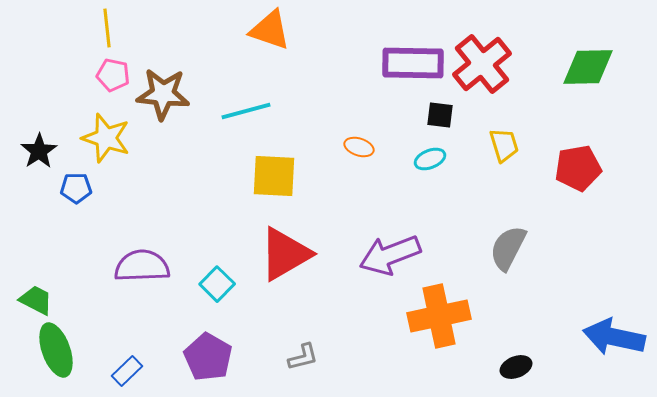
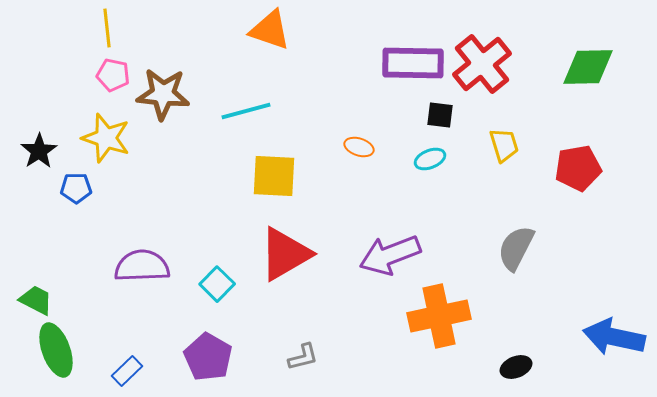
gray semicircle: moved 8 px right
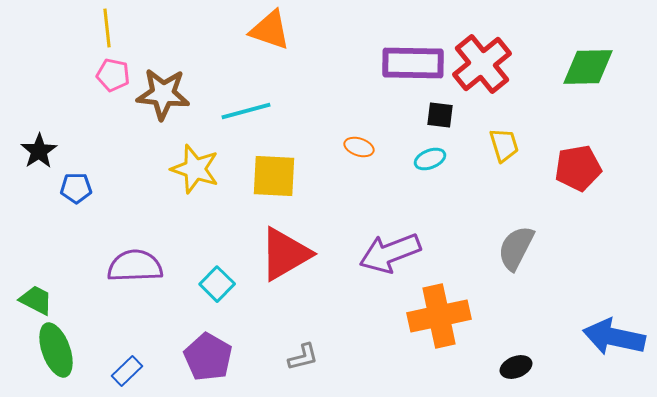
yellow star: moved 89 px right, 31 px down
purple arrow: moved 2 px up
purple semicircle: moved 7 px left
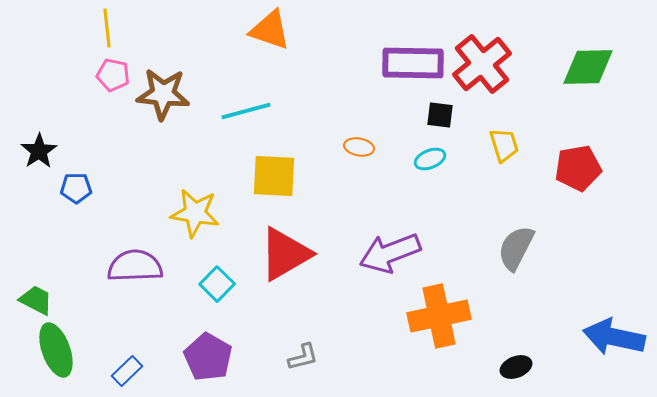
orange ellipse: rotated 8 degrees counterclockwise
yellow star: moved 44 px down; rotated 9 degrees counterclockwise
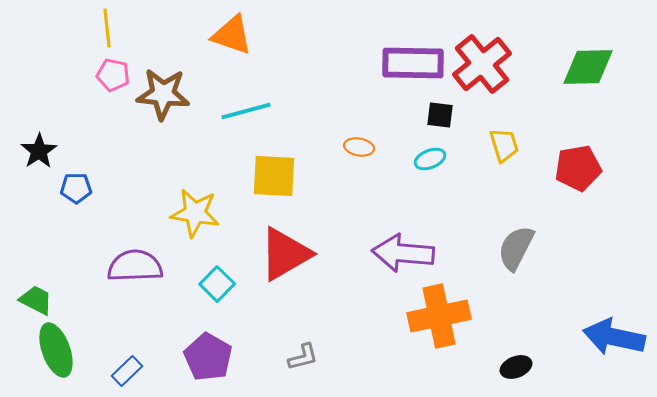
orange triangle: moved 38 px left, 5 px down
purple arrow: moved 13 px right; rotated 26 degrees clockwise
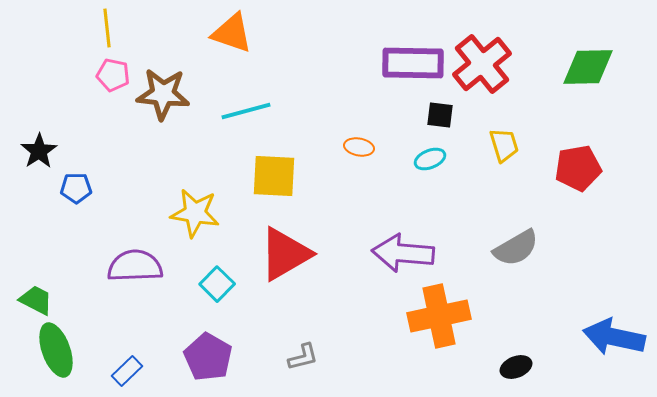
orange triangle: moved 2 px up
gray semicircle: rotated 147 degrees counterclockwise
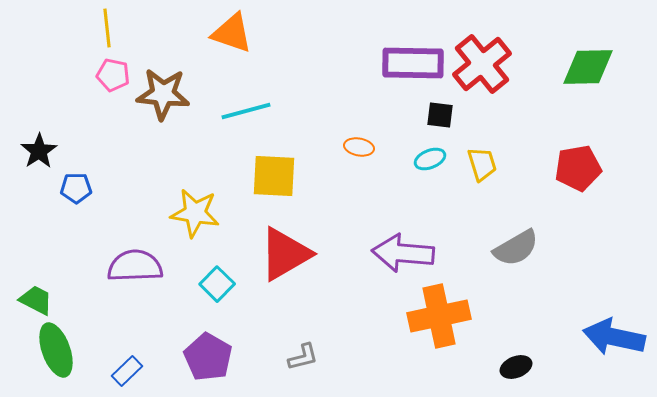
yellow trapezoid: moved 22 px left, 19 px down
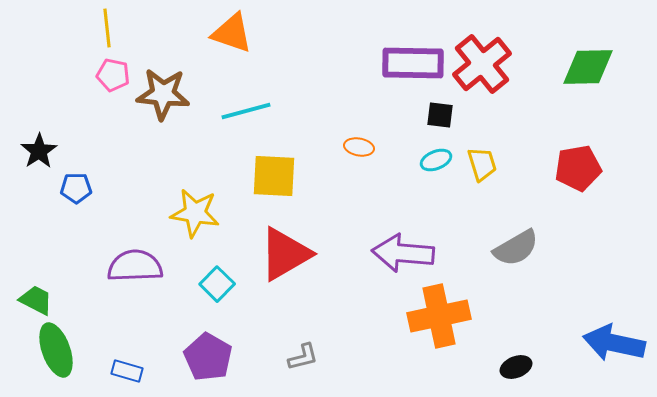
cyan ellipse: moved 6 px right, 1 px down
blue arrow: moved 6 px down
blue rectangle: rotated 60 degrees clockwise
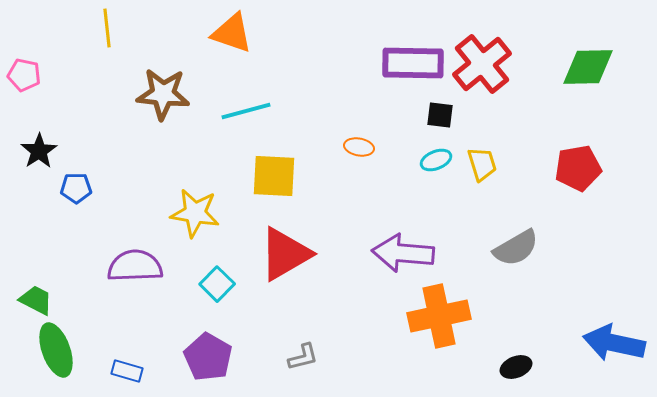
pink pentagon: moved 89 px left
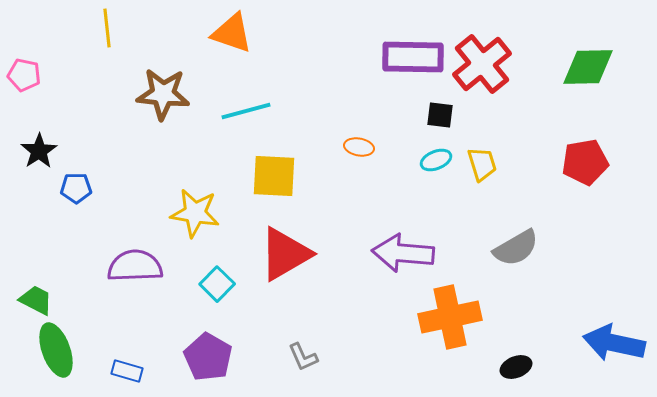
purple rectangle: moved 6 px up
red pentagon: moved 7 px right, 6 px up
orange cross: moved 11 px right, 1 px down
gray L-shape: rotated 80 degrees clockwise
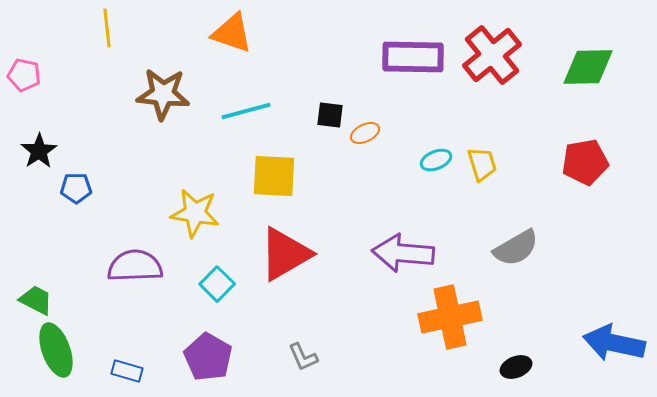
red cross: moved 10 px right, 9 px up
black square: moved 110 px left
orange ellipse: moved 6 px right, 14 px up; rotated 36 degrees counterclockwise
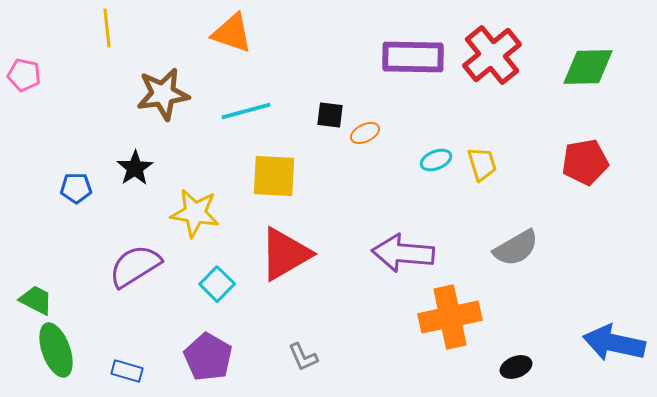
brown star: rotated 14 degrees counterclockwise
black star: moved 96 px right, 17 px down
purple semicircle: rotated 30 degrees counterclockwise
